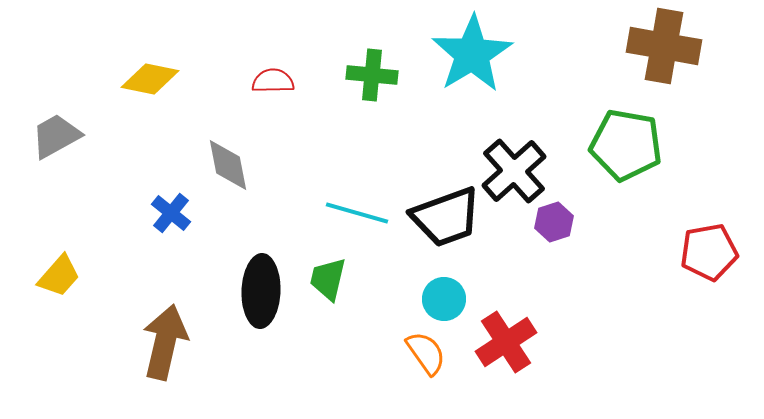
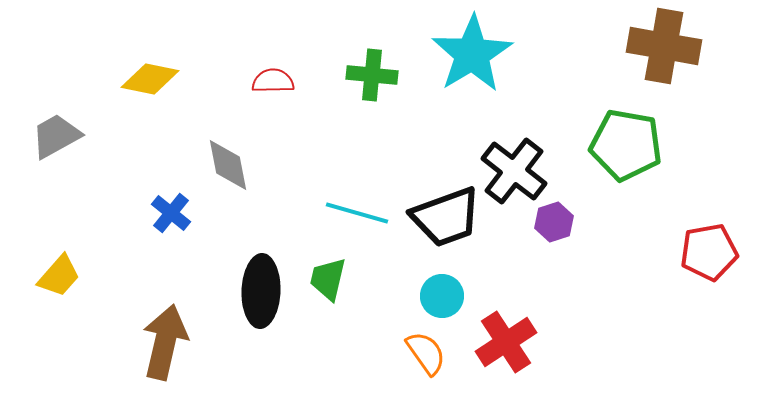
black cross: rotated 10 degrees counterclockwise
cyan circle: moved 2 px left, 3 px up
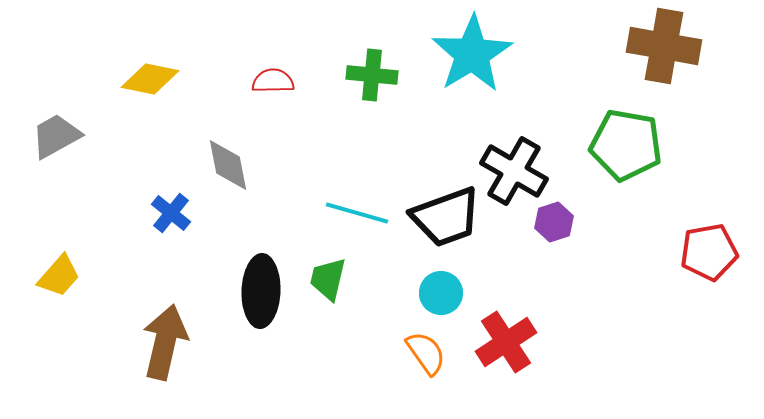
black cross: rotated 8 degrees counterclockwise
cyan circle: moved 1 px left, 3 px up
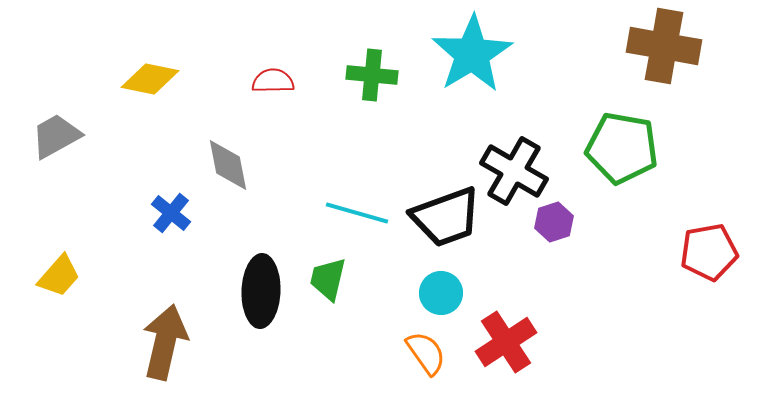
green pentagon: moved 4 px left, 3 px down
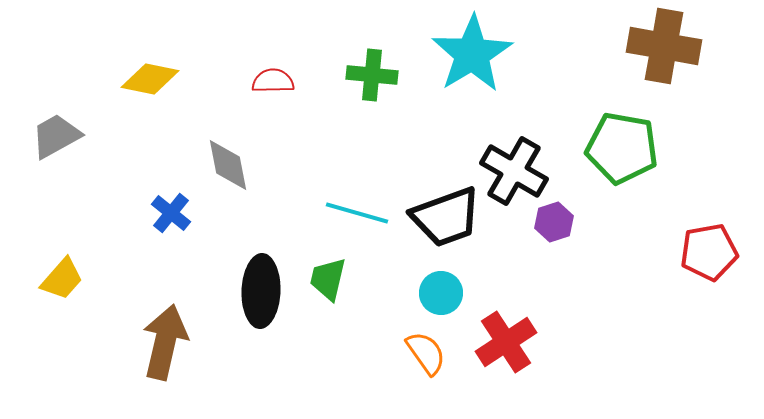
yellow trapezoid: moved 3 px right, 3 px down
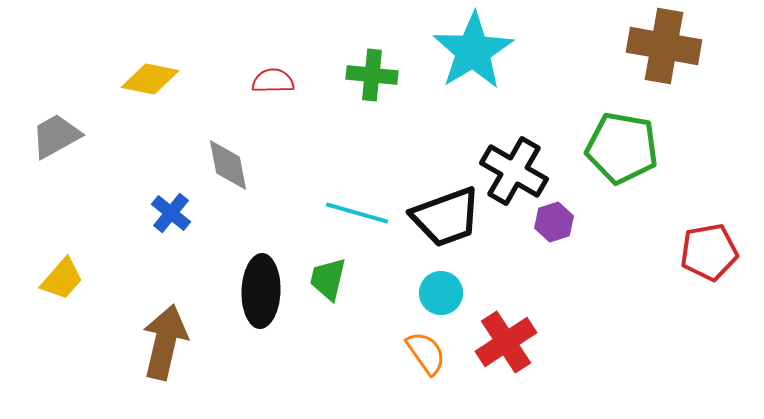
cyan star: moved 1 px right, 3 px up
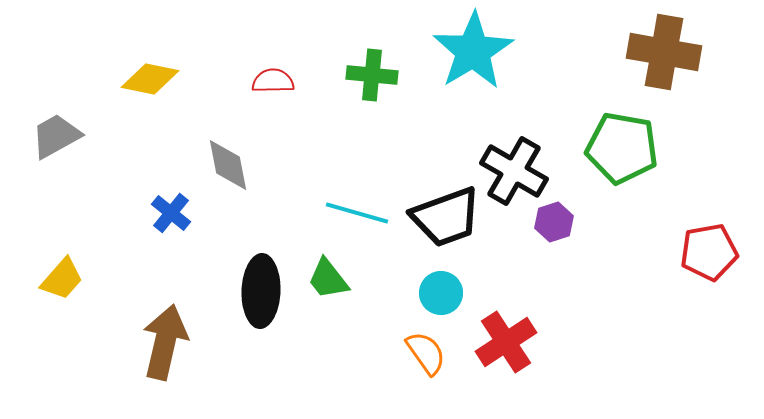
brown cross: moved 6 px down
green trapezoid: rotated 51 degrees counterclockwise
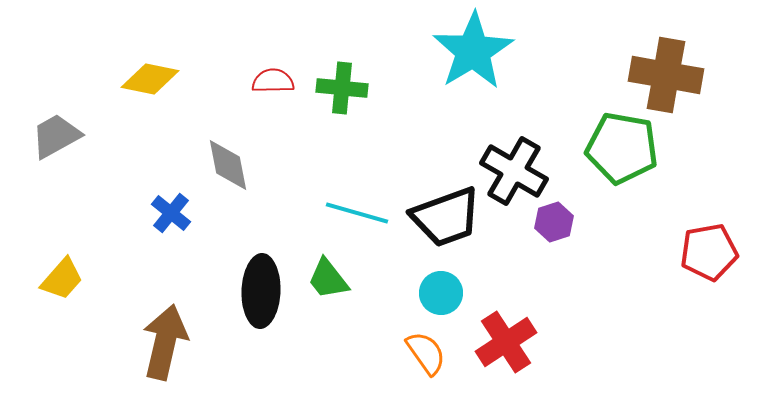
brown cross: moved 2 px right, 23 px down
green cross: moved 30 px left, 13 px down
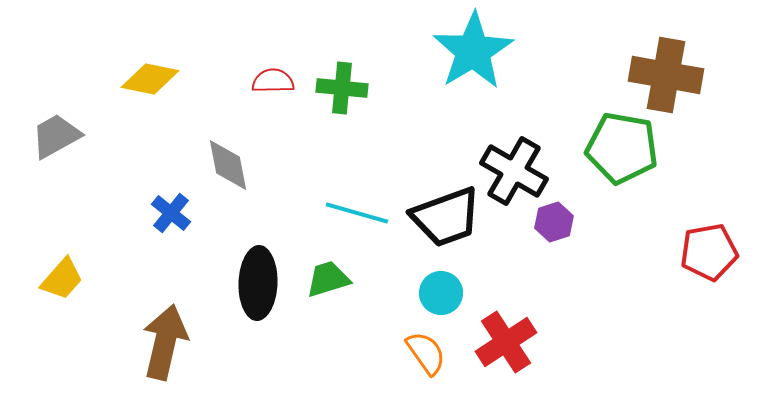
green trapezoid: rotated 111 degrees clockwise
black ellipse: moved 3 px left, 8 px up
